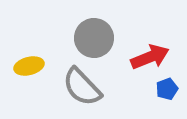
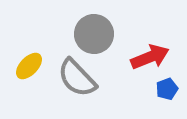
gray circle: moved 4 px up
yellow ellipse: rotated 32 degrees counterclockwise
gray semicircle: moved 5 px left, 9 px up
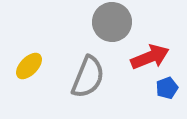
gray circle: moved 18 px right, 12 px up
gray semicircle: moved 11 px right, 1 px up; rotated 114 degrees counterclockwise
blue pentagon: moved 1 px up
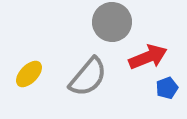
red arrow: moved 2 px left
yellow ellipse: moved 8 px down
gray semicircle: rotated 18 degrees clockwise
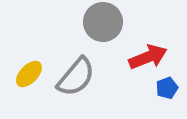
gray circle: moved 9 px left
gray semicircle: moved 12 px left
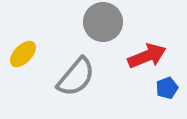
red arrow: moved 1 px left, 1 px up
yellow ellipse: moved 6 px left, 20 px up
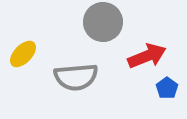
gray semicircle: rotated 45 degrees clockwise
blue pentagon: rotated 15 degrees counterclockwise
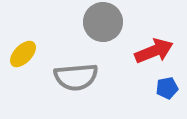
red arrow: moved 7 px right, 5 px up
blue pentagon: rotated 25 degrees clockwise
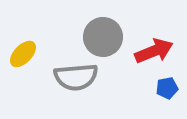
gray circle: moved 15 px down
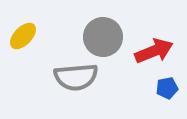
yellow ellipse: moved 18 px up
